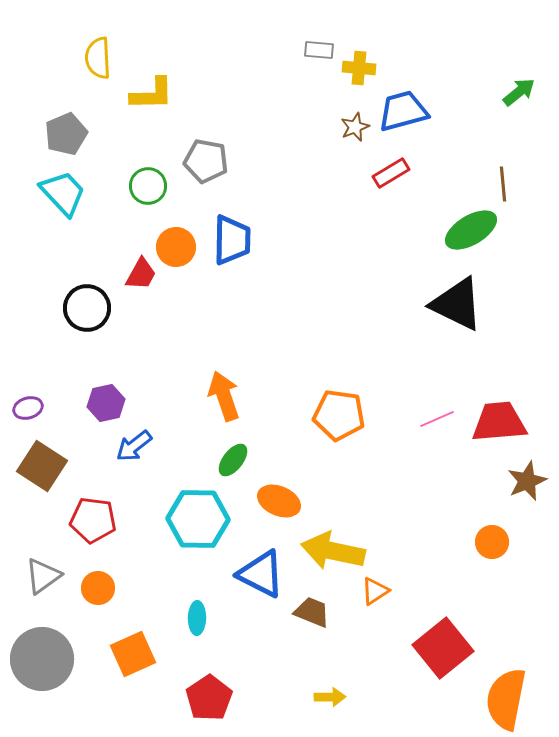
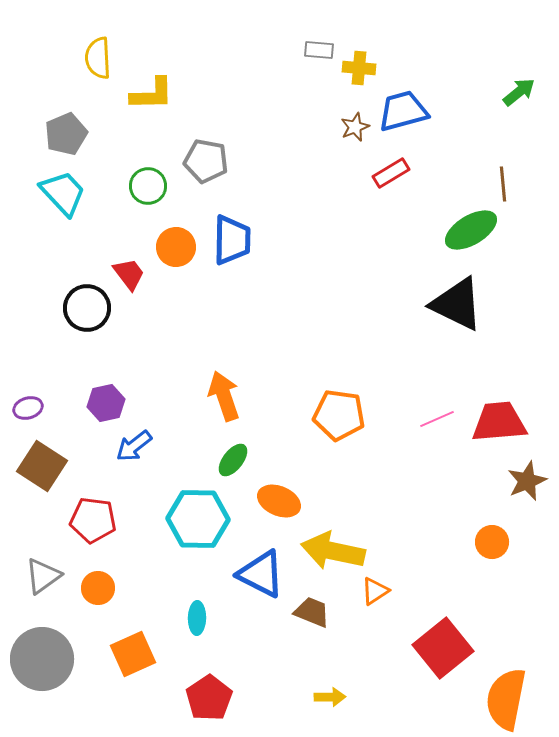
red trapezoid at (141, 274): moved 12 px left; rotated 66 degrees counterclockwise
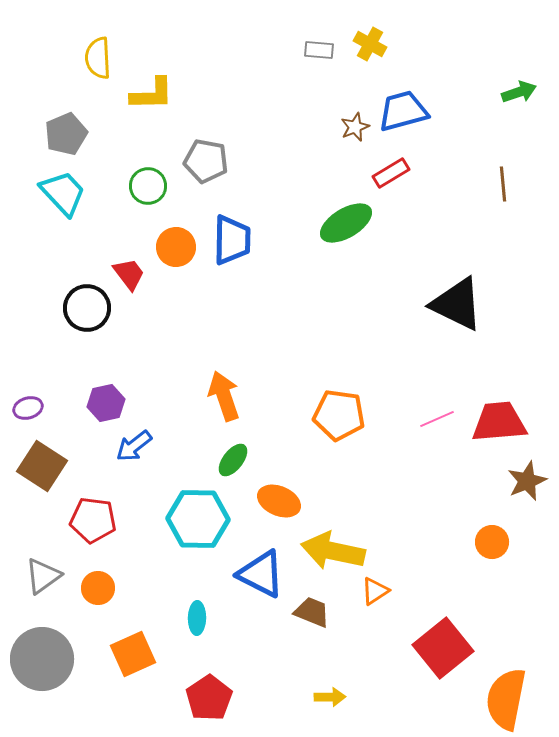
yellow cross at (359, 68): moved 11 px right, 24 px up; rotated 24 degrees clockwise
green arrow at (519, 92): rotated 20 degrees clockwise
green ellipse at (471, 230): moved 125 px left, 7 px up
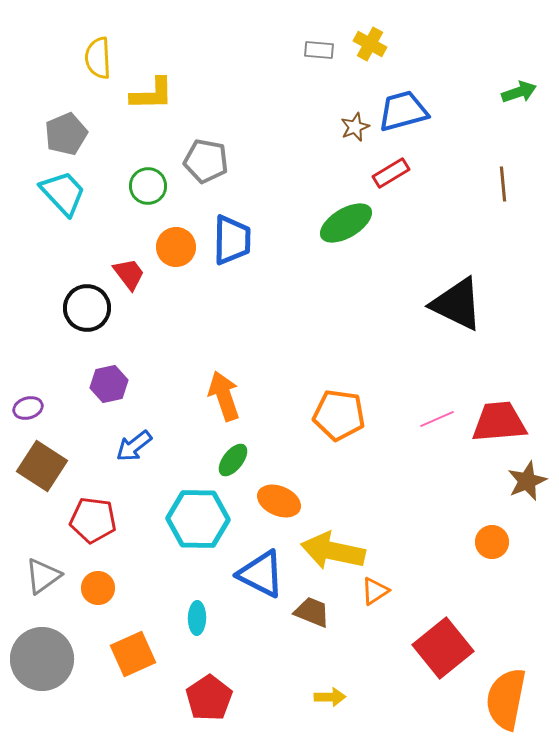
purple hexagon at (106, 403): moved 3 px right, 19 px up
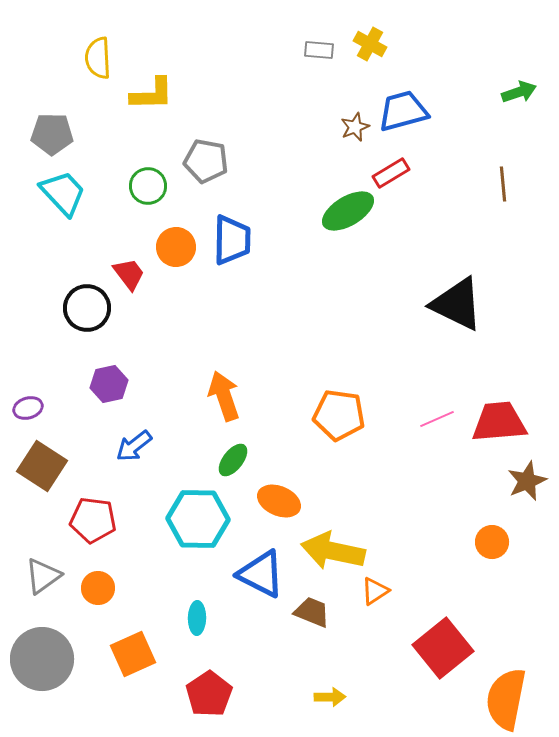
gray pentagon at (66, 134): moved 14 px left; rotated 24 degrees clockwise
green ellipse at (346, 223): moved 2 px right, 12 px up
red pentagon at (209, 698): moved 4 px up
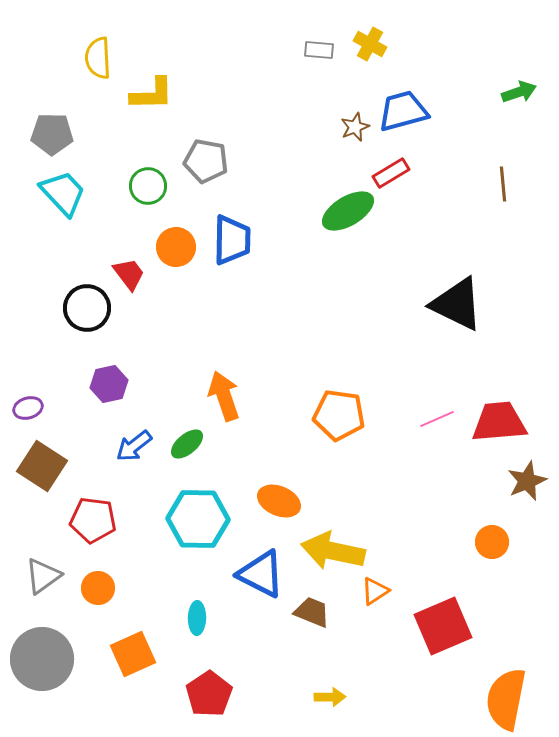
green ellipse at (233, 460): moved 46 px left, 16 px up; rotated 12 degrees clockwise
red square at (443, 648): moved 22 px up; rotated 16 degrees clockwise
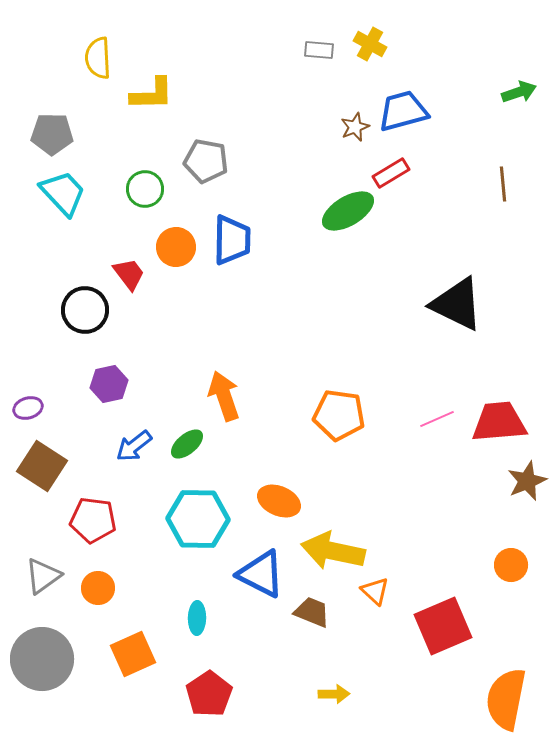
green circle at (148, 186): moved 3 px left, 3 px down
black circle at (87, 308): moved 2 px left, 2 px down
orange circle at (492, 542): moved 19 px right, 23 px down
orange triangle at (375, 591): rotated 44 degrees counterclockwise
yellow arrow at (330, 697): moved 4 px right, 3 px up
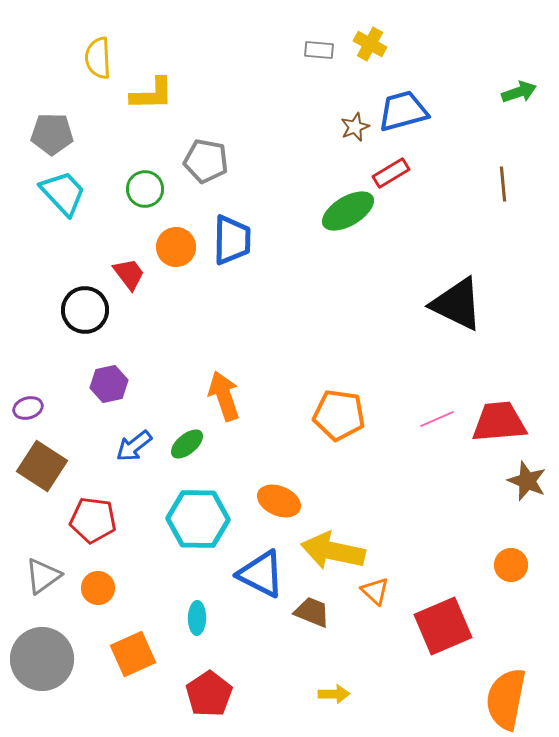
brown star at (527, 481): rotated 27 degrees counterclockwise
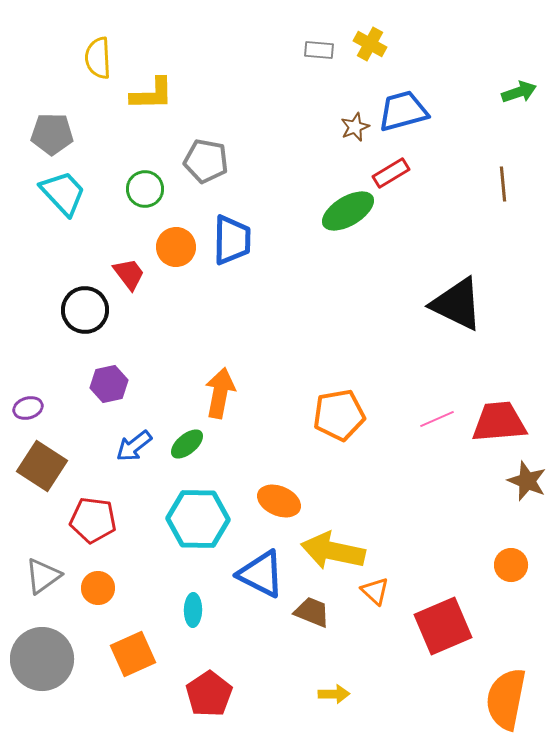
orange arrow at (224, 396): moved 4 px left, 3 px up; rotated 30 degrees clockwise
orange pentagon at (339, 415): rotated 18 degrees counterclockwise
cyan ellipse at (197, 618): moved 4 px left, 8 px up
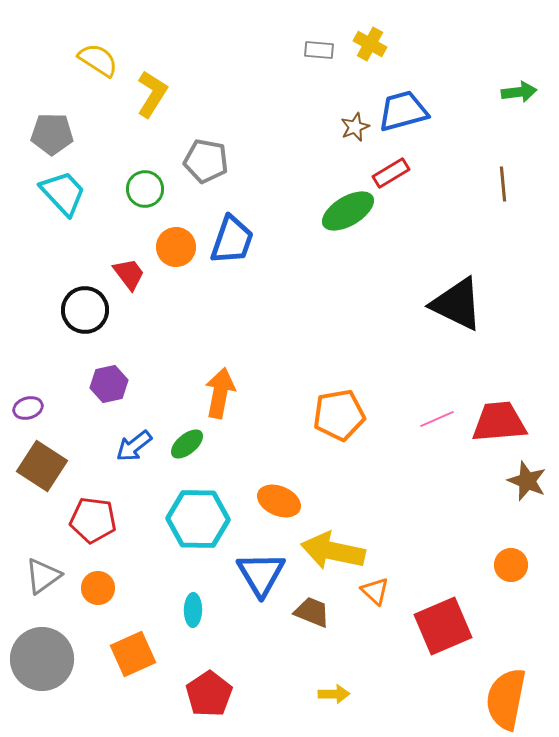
yellow semicircle at (98, 58): moved 2 px down; rotated 126 degrees clockwise
green arrow at (519, 92): rotated 12 degrees clockwise
yellow L-shape at (152, 94): rotated 57 degrees counterclockwise
blue trapezoid at (232, 240): rotated 18 degrees clockwise
blue triangle at (261, 574): rotated 32 degrees clockwise
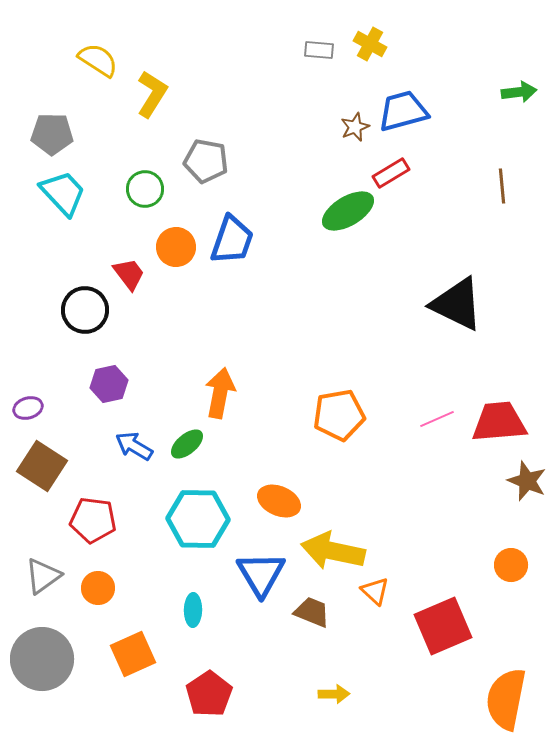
brown line at (503, 184): moved 1 px left, 2 px down
blue arrow at (134, 446): rotated 69 degrees clockwise
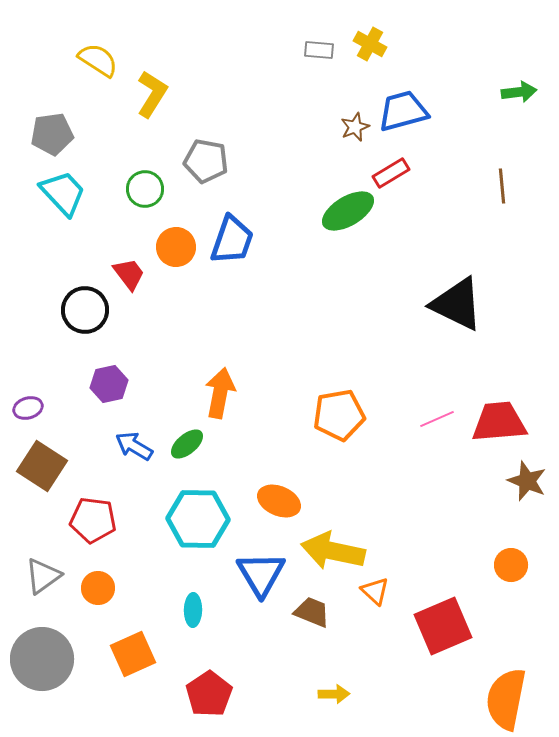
gray pentagon at (52, 134): rotated 9 degrees counterclockwise
